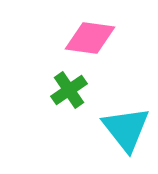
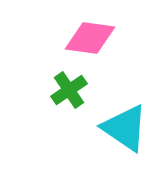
cyan triangle: moved 1 px left, 1 px up; rotated 18 degrees counterclockwise
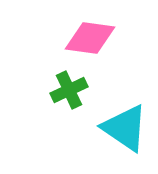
green cross: rotated 9 degrees clockwise
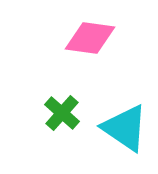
green cross: moved 7 px left, 23 px down; rotated 24 degrees counterclockwise
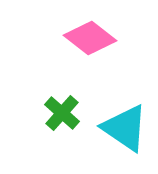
pink diamond: rotated 30 degrees clockwise
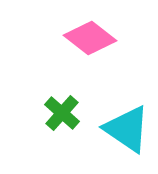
cyan triangle: moved 2 px right, 1 px down
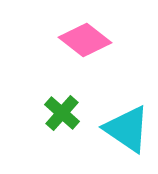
pink diamond: moved 5 px left, 2 px down
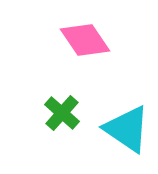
pink diamond: rotated 18 degrees clockwise
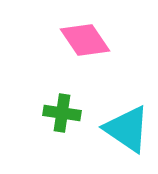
green cross: rotated 33 degrees counterclockwise
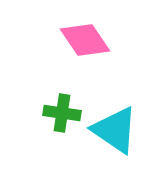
cyan triangle: moved 12 px left, 1 px down
